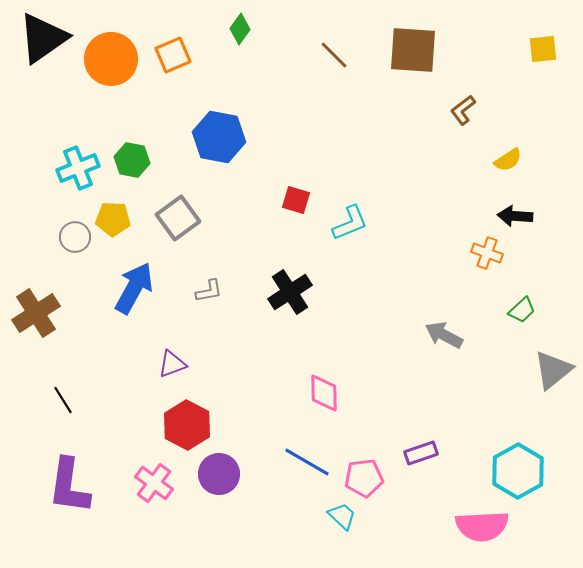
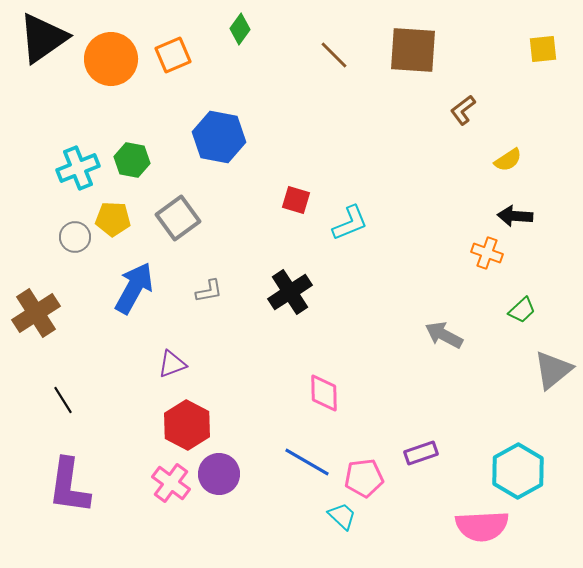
pink cross: moved 17 px right
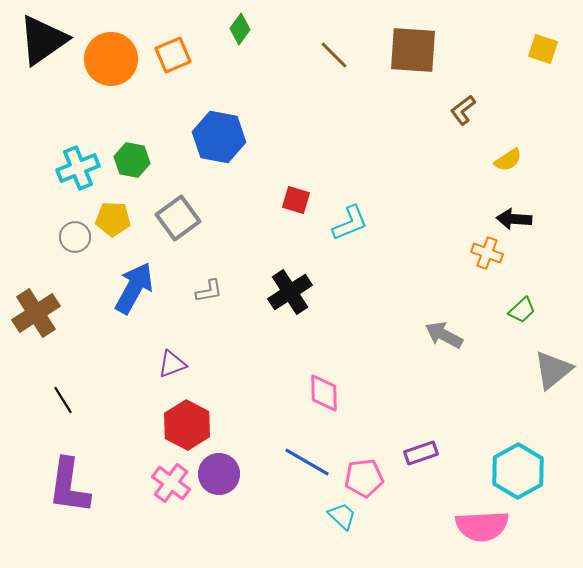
black triangle: moved 2 px down
yellow square: rotated 24 degrees clockwise
black arrow: moved 1 px left, 3 px down
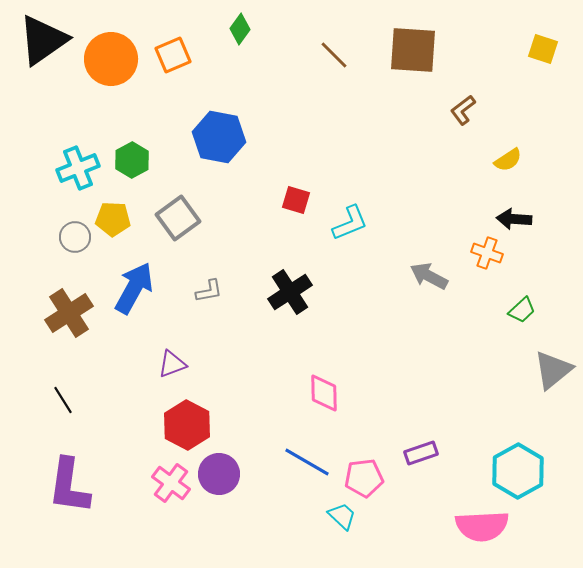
green hexagon: rotated 20 degrees clockwise
brown cross: moved 33 px right
gray arrow: moved 15 px left, 59 px up
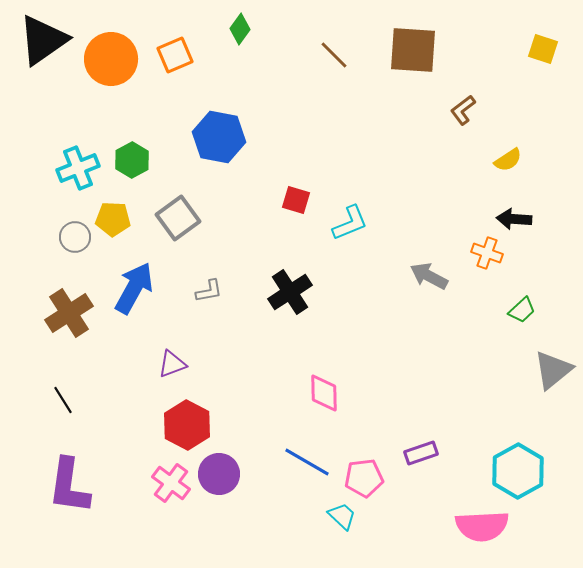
orange square: moved 2 px right
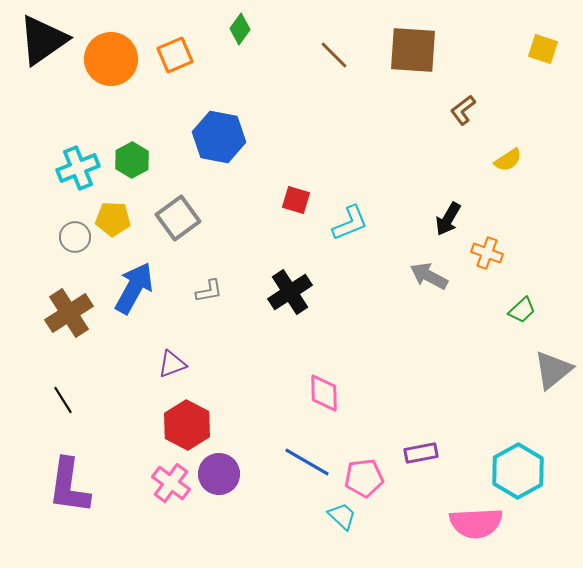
black arrow: moved 66 px left; rotated 64 degrees counterclockwise
purple rectangle: rotated 8 degrees clockwise
pink semicircle: moved 6 px left, 3 px up
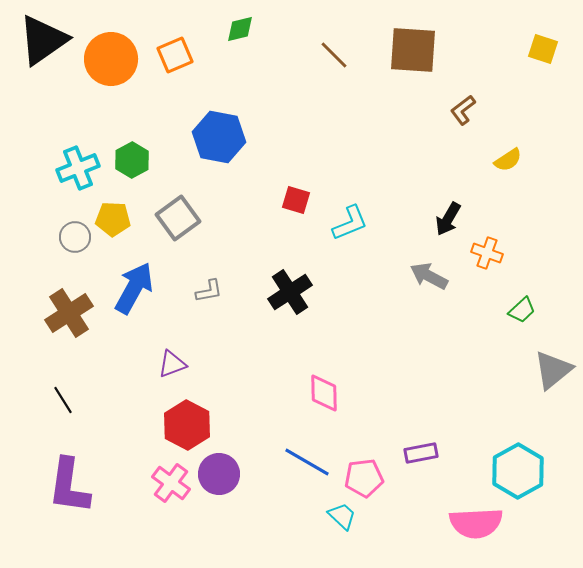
green diamond: rotated 40 degrees clockwise
